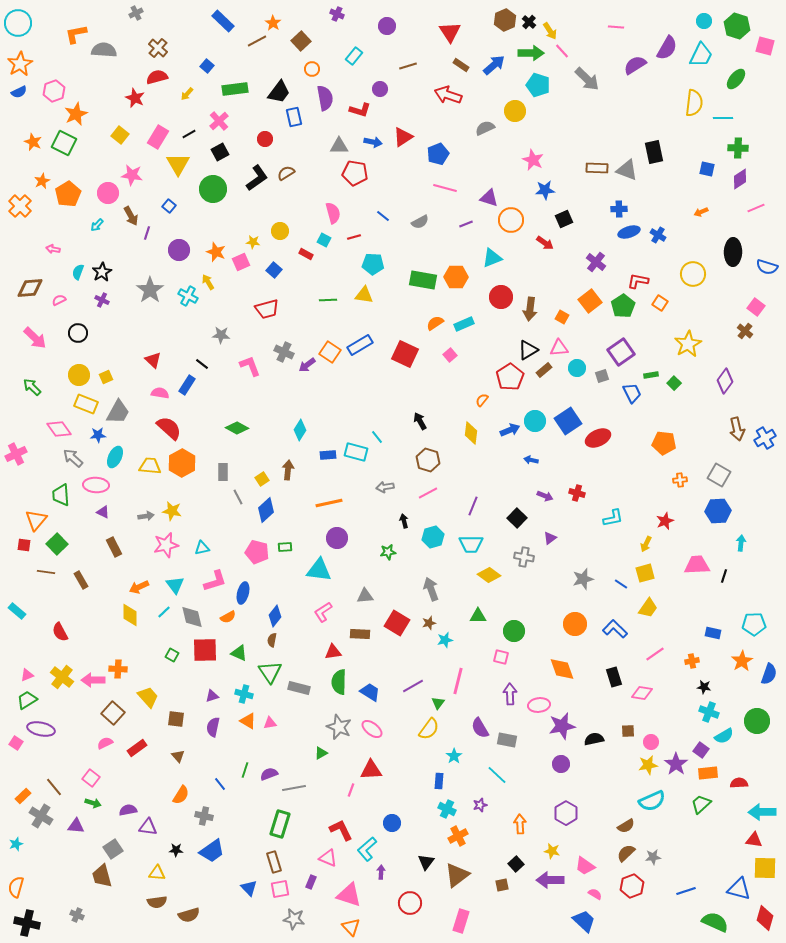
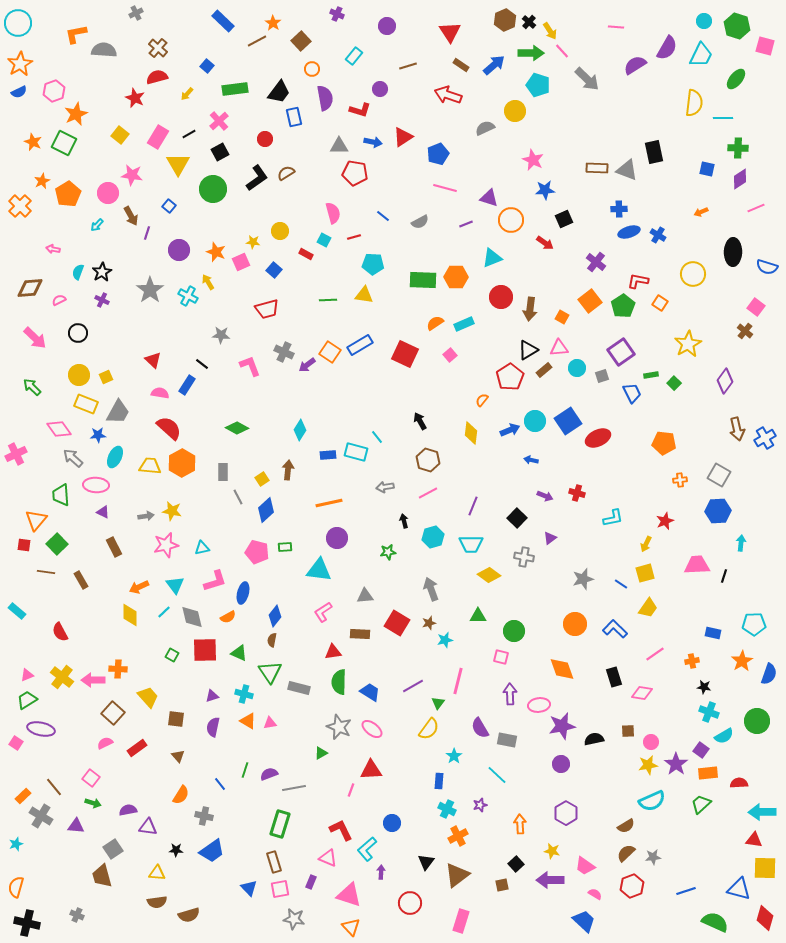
green rectangle at (423, 280): rotated 8 degrees counterclockwise
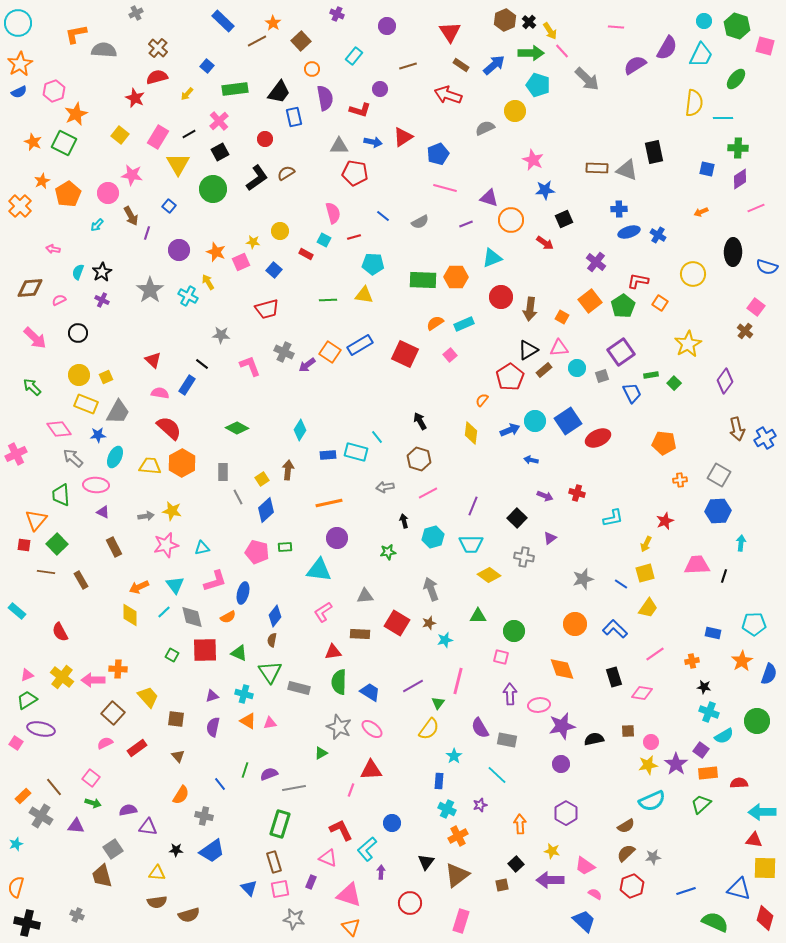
brown hexagon at (428, 460): moved 9 px left, 1 px up
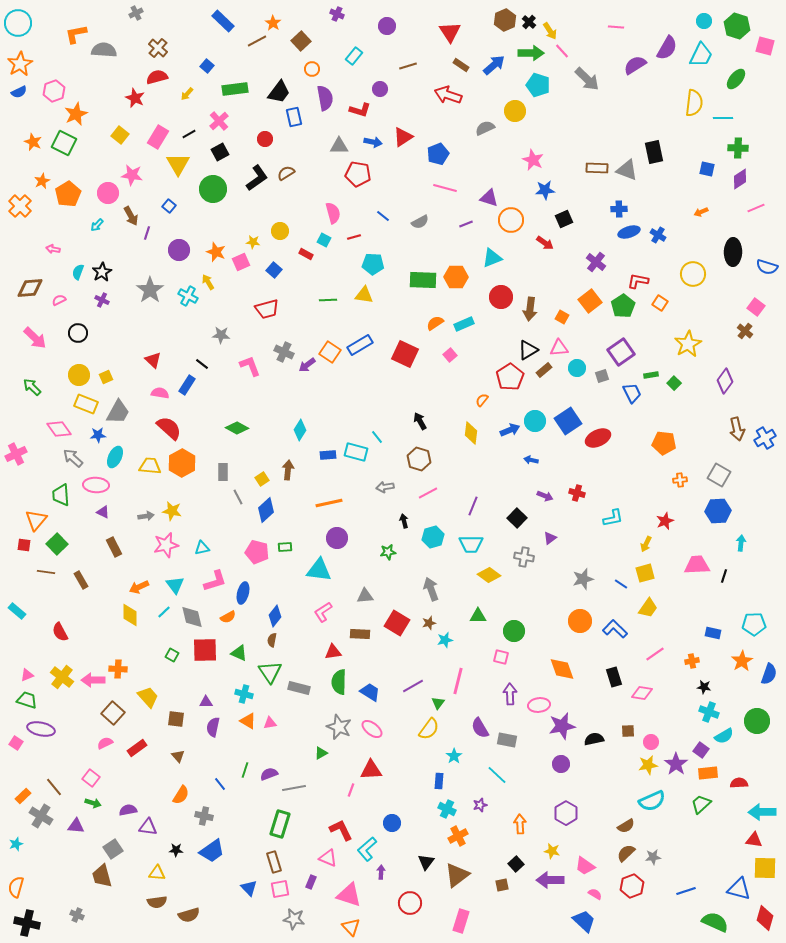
red pentagon at (355, 173): moved 3 px right, 1 px down
orange circle at (575, 624): moved 5 px right, 3 px up
purple triangle at (212, 696): moved 6 px left, 6 px down; rotated 16 degrees clockwise
green trapezoid at (27, 700): rotated 50 degrees clockwise
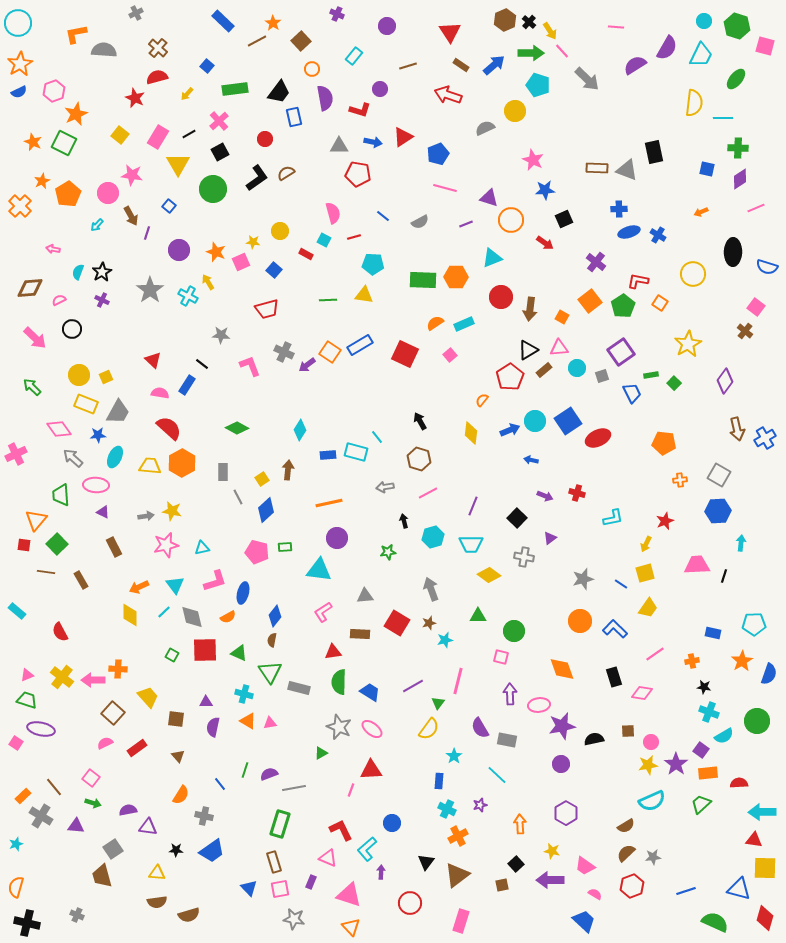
black circle at (78, 333): moved 6 px left, 4 px up
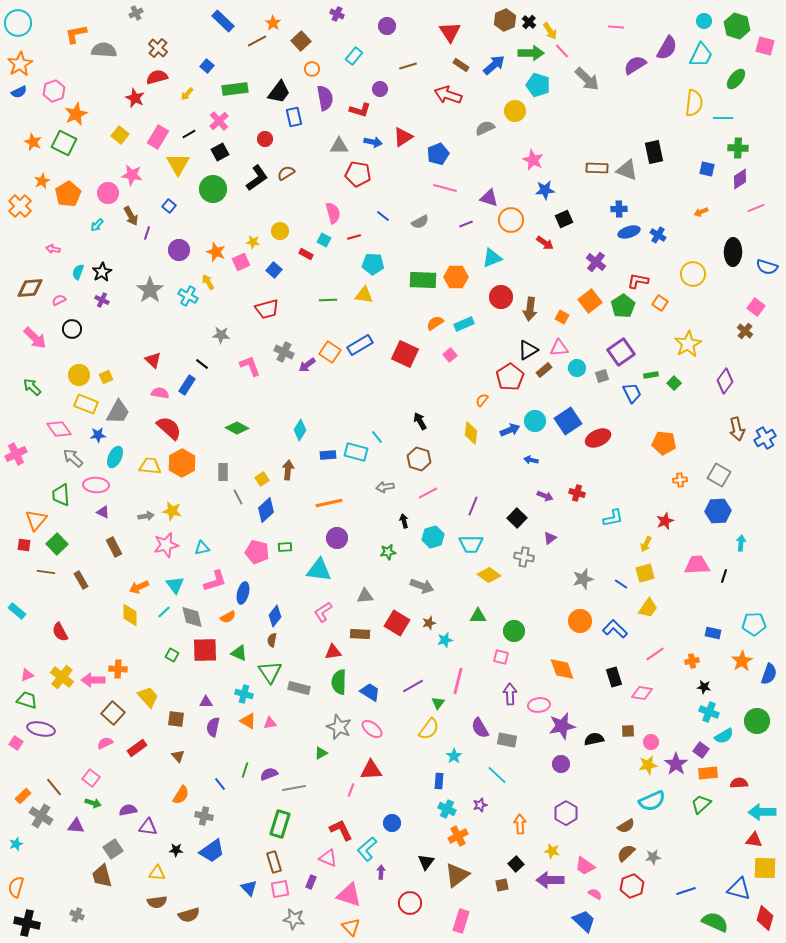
gray arrow at (431, 589): moved 9 px left, 3 px up; rotated 130 degrees clockwise
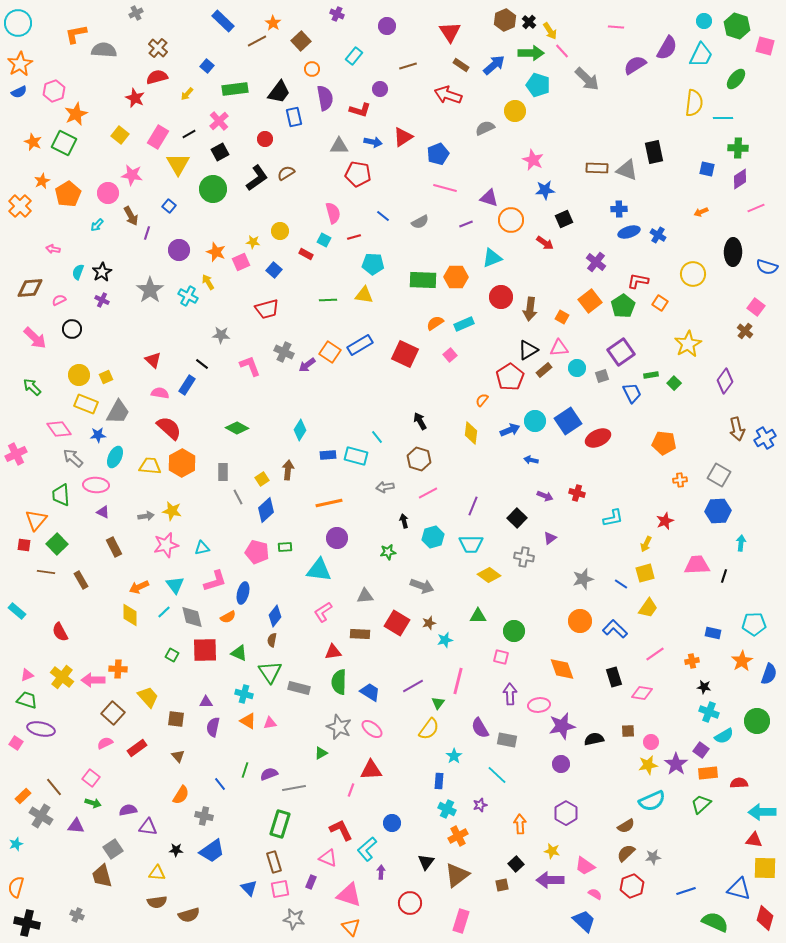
cyan rectangle at (356, 452): moved 4 px down
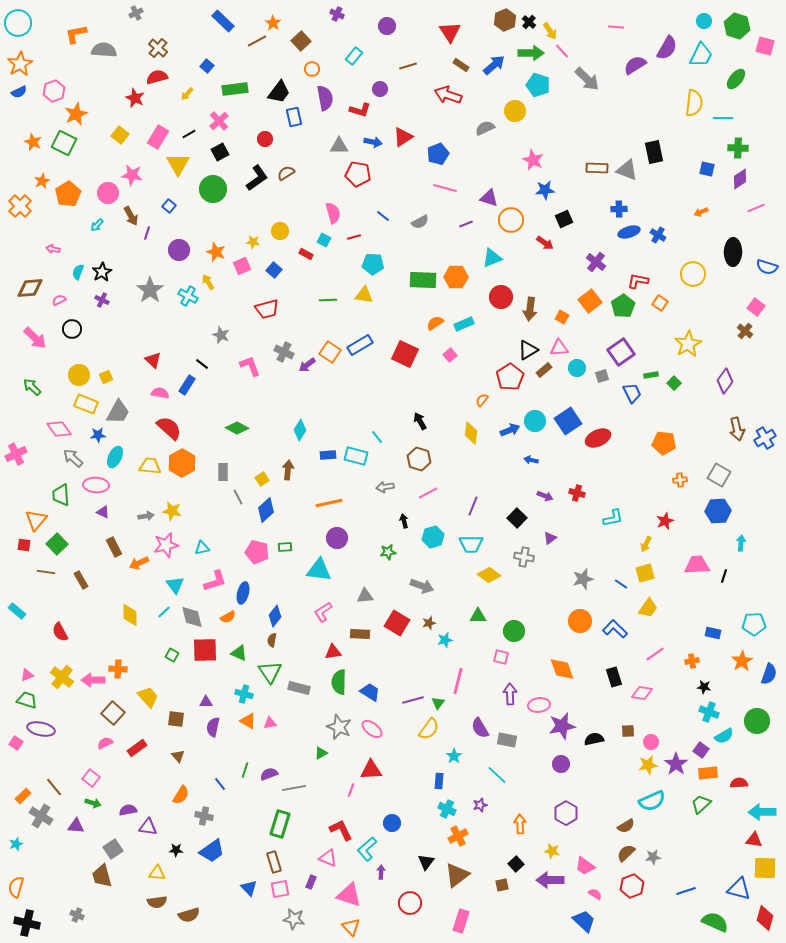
pink square at (241, 262): moved 1 px right, 4 px down
gray star at (221, 335): rotated 18 degrees clockwise
orange arrow at (139, 587): moved 24 px up
purple line at (413, 686): moved 14 px down; rotated 15 degrees clockwise
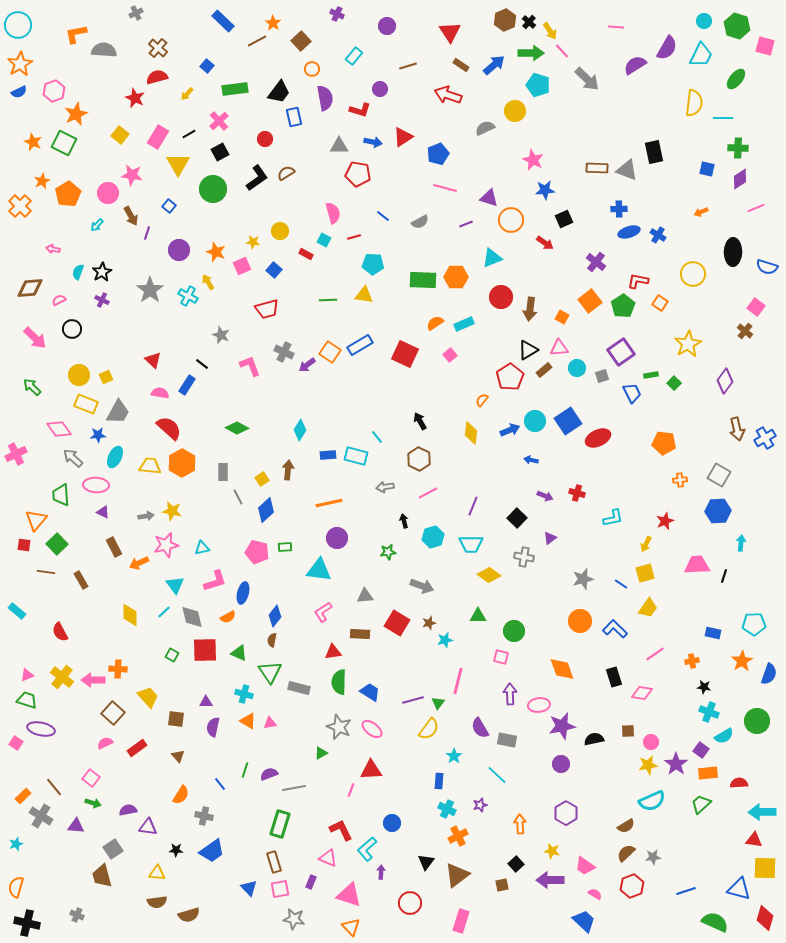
cyan circle at (18, 23): moved 2 px down
brown hexagon at (419, 459): rotated 10 degrees clockwise
